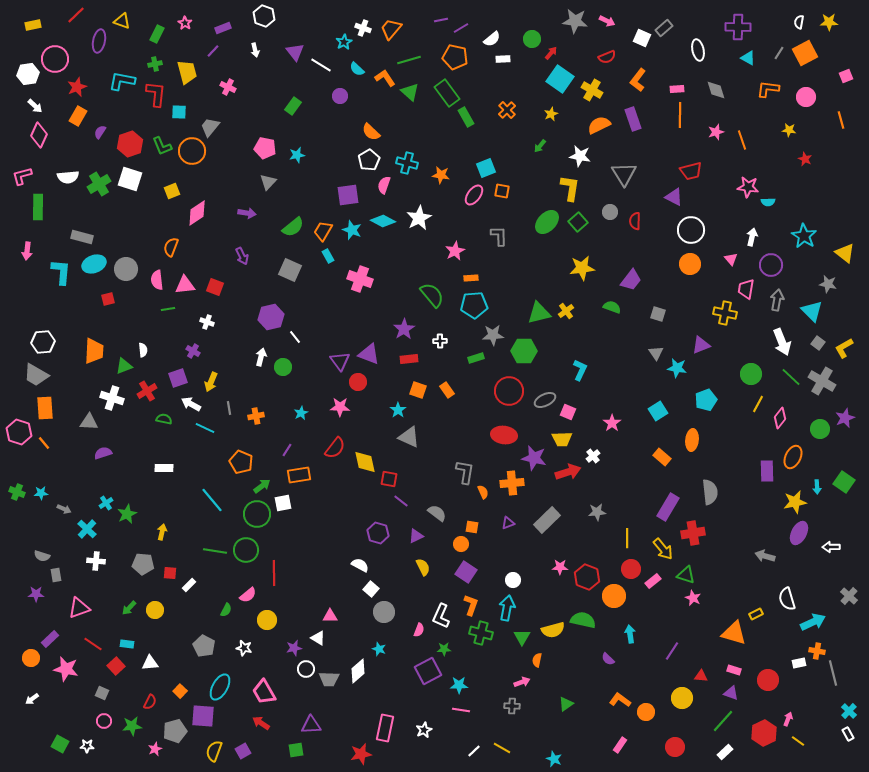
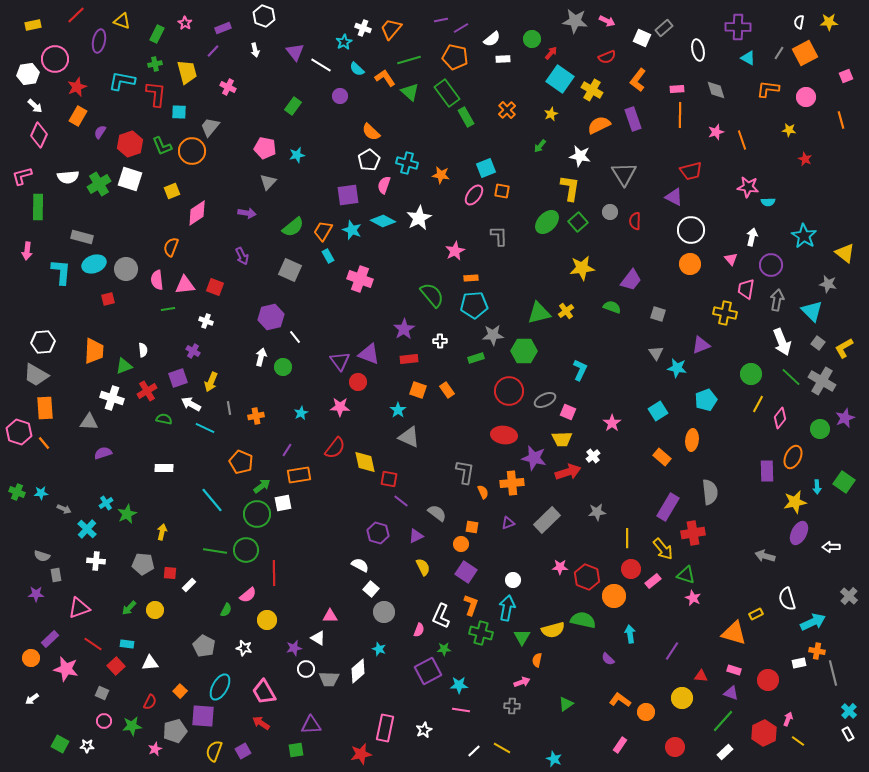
white cross at (207, 322): moved 1 px left, 1 px up
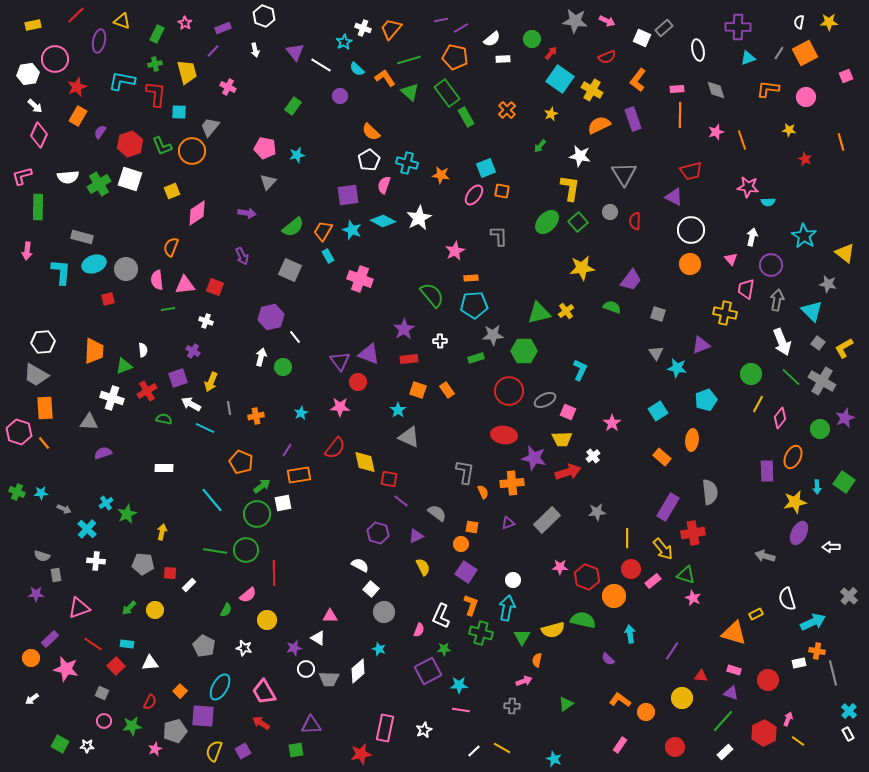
cyan triangle at (748, 58): rotated 49 degrees counterclockwise
orange line at (841, 120): moved 22 px down
pink arrow at (522, 682): moved 2 px right, 1 px up
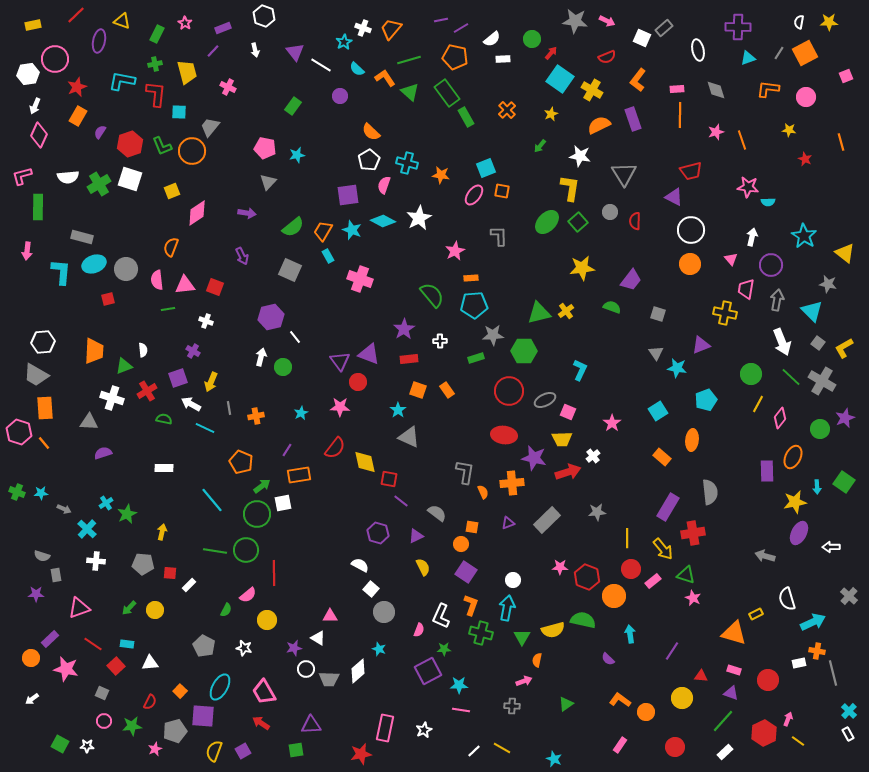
white arrow at (35, 106): rotated 70 degrees clockwise
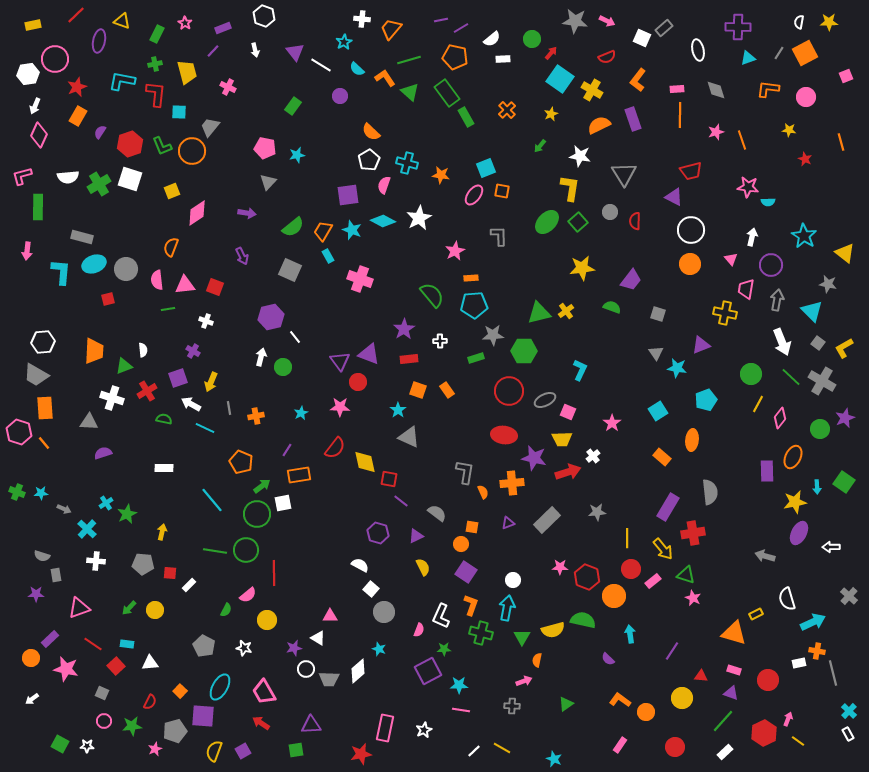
white cross at (363, 28): moved 1 px left, 9 px up; rotated 14 degrees counterclockwise
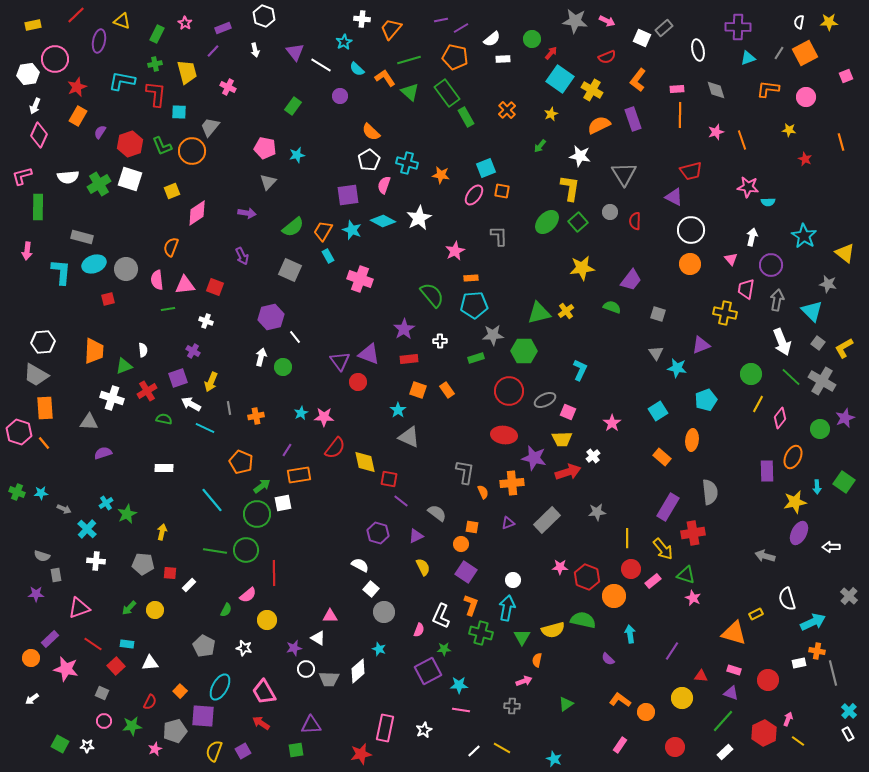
pink star at (340, 407): moved 16 px left, 10 px down
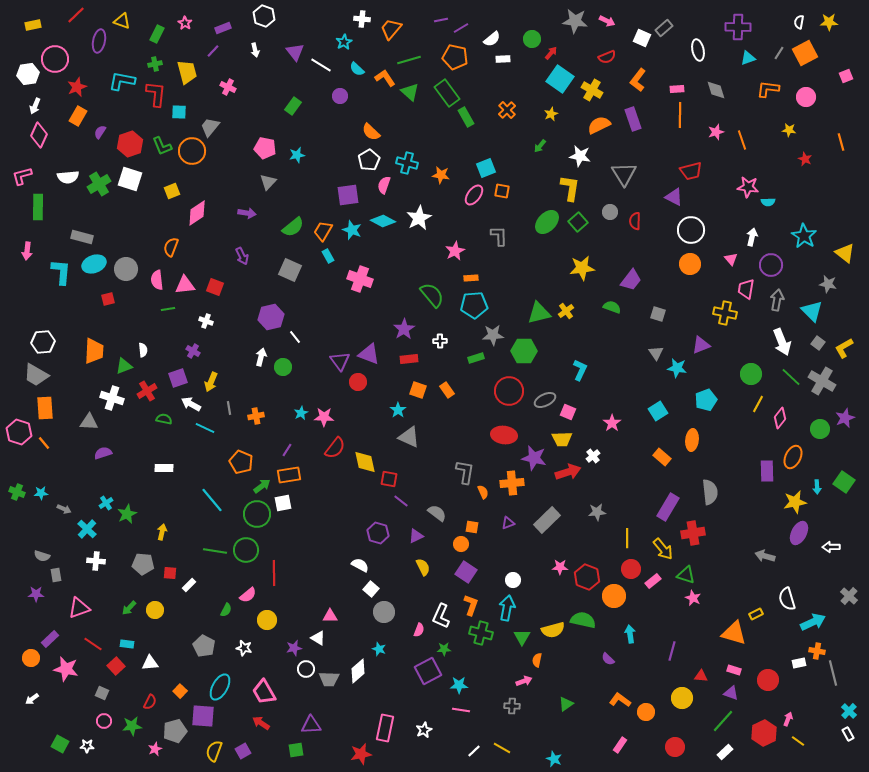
orange rectangle at (299, 475): moved 10 px left
purple line at (672, 651): rotated 18 degrees counterclockwise
